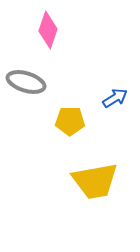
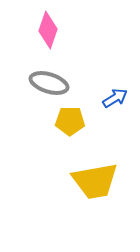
gray ellipse: moved 23 px right, 1 px down
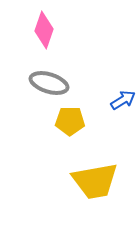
pink diamond: moved 4 px left
blue arrow: moved 8 px right, 2 px down
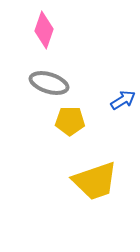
yellow trapezoid: rotated 9 degrees counterclockwise
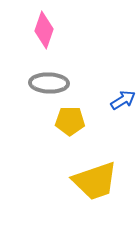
gray ellipse: rotated 15 degrees counterclockwise
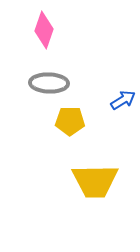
yellow trapezoid: rotated 18 degrees clockwise
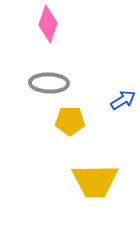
pink diamond: moved 4 px right, 6 px up
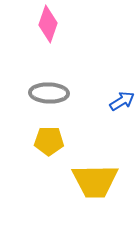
gray ellipse: moved 10 px down
blue arrow: moved 1 px left, 1 px down
yellow pentagon: moved 21 px left, 20 px down
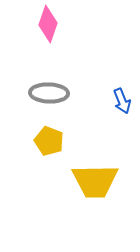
blue arrow: rotated 100 degrees clockwise
yellow pentagon: rotated 20 degrees clockwise
